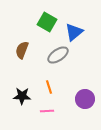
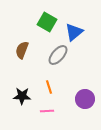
gray ellipse: rotated 15 degrees counterclockwise
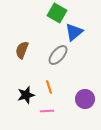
green square: moved 10 px right, 9 px up
black star: moved 4 px right, 1 px up; rotated 18 degrees counterclockwise
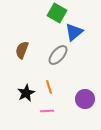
black star: moved 2 px up; rotated 12 degrees counterclockwise
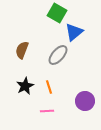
black star: moved 1 px left, 7 px up
purple circle: moved 2 px down
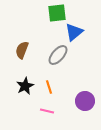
green square: rotated 36 degrees counterclockwise
pink line: rotated 16 degrees clockwise
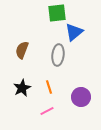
gray ellipse: rotated 35 degrees counterclockwise
black star: moved 3 px left, 2 px down
purple circle: moved 4 px left, 4 px up
pink line: rotated 40 degrees counterclockwise
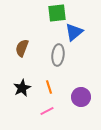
brown semicircle: moved 2 px up
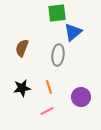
blue triangle: moved 1 px left
black star: rotated 18 degrees clockwise
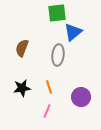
pink line: rotated 40 degrees counterclockwise
